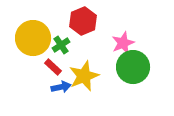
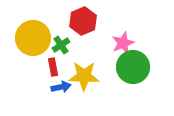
red rectangle: rotated 36 degrees clockwise
yellow star: rotated 24 degrees clockwise
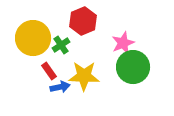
red rectangle: moved 4 px left, 4 px down; rotated 24 degrees counterclockwise
blue arrow: moved 1 px left
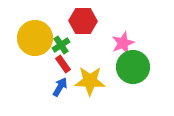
red hexagon: rotated 24 degrees clockwise
yellow circle: moved 2 px right
red rectangle: moved 14 px right, 7 px up
yellow star: moved 6 px right, 5 px down
blue arrow: rotated 48 degrees counterclockwise
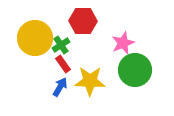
green circle: moved 2 px right, 3 px down
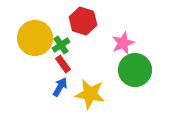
red hexagon: rotated 16 degrees clockwise
yellow star: moved 13 px down; rotated 8 degrees clockwise
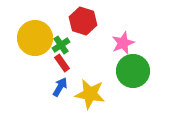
red rectangle: moved 1 px left, 1 px up
green circle: moved 2 px left, 1 px down
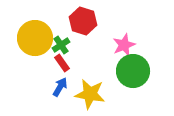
pink star: moved 1 px right, 2 px down
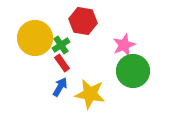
red hexagon: rotated 8 degrees counterclockwise
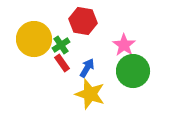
yellow circle: moved 1 px left, 1 px down
pink star: rotated 15 degrees counterclockwise
blue arrow: moved 27 px right, 19 px up
yellow star: rotated 8 degrees clockwise
